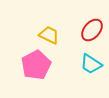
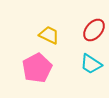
red ellipse: moved 2 px right
pink pentagon: moved 1 px right, 3 px down
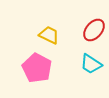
pink pentagon: rotated 16 degrees counterclockwise
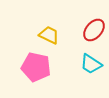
pink pentagon: moved 1 px left, 1 px up; rotated 16 degrees counterclockwise
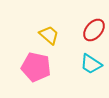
yellow trapezoid: rotated 15 degrees clockwise
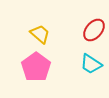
yellow trapezoid: moved 9 px left, 1 px up
pink pentagon: rotated 24 degrees clockwise
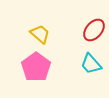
cyan trapezoid: rotated 15 degrees clockwise
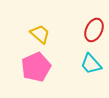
red ellipse: rotated 15 degrees counterclockwise
pink pentagon: rotated 12 degrees clockwise
